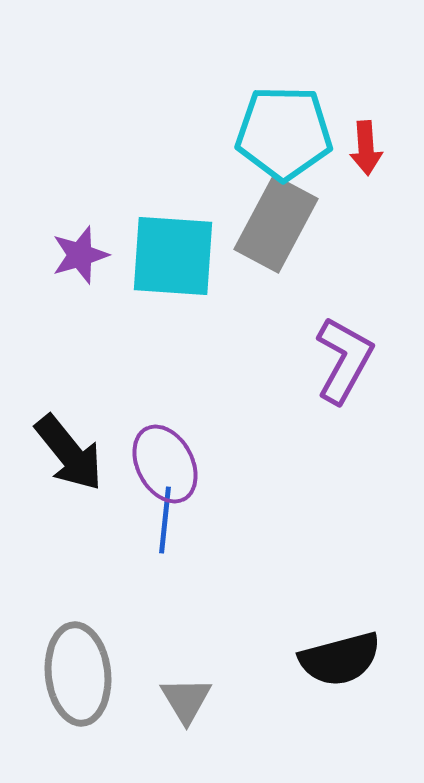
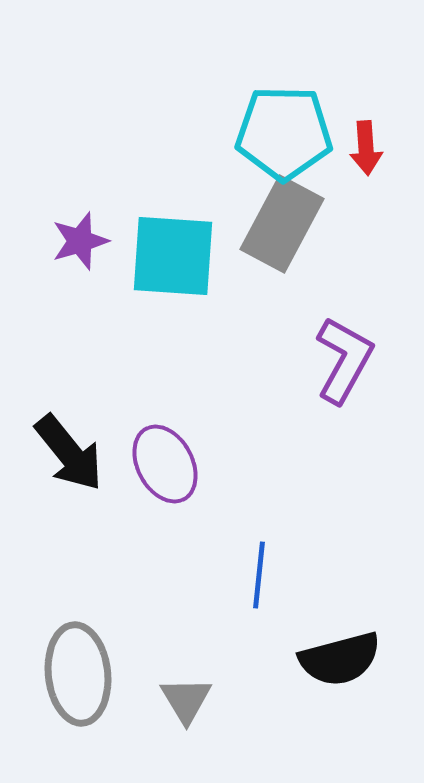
gray rectangle: moved 6 px right
purple star: moved 14 px up
blue line: moved 94 px right, 55 px down
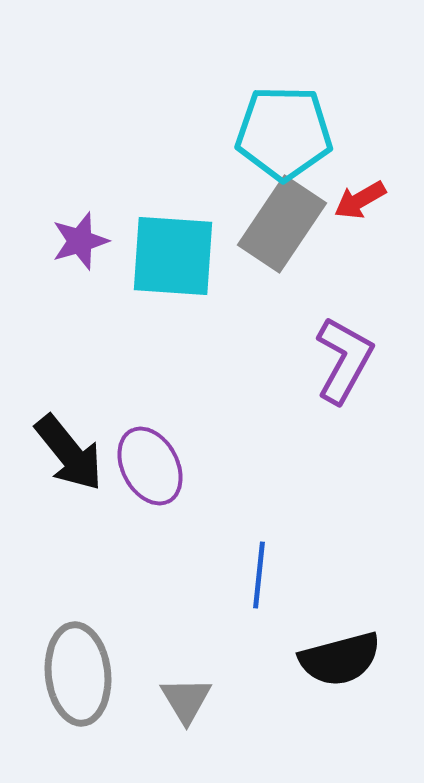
red arrow: moved 6 px left, 52 px down; rotated 64 degrees clockwise
gray rectangle: rotated 6 degrees clockwise
purple ellipse: moved 15 px left, 2 px down
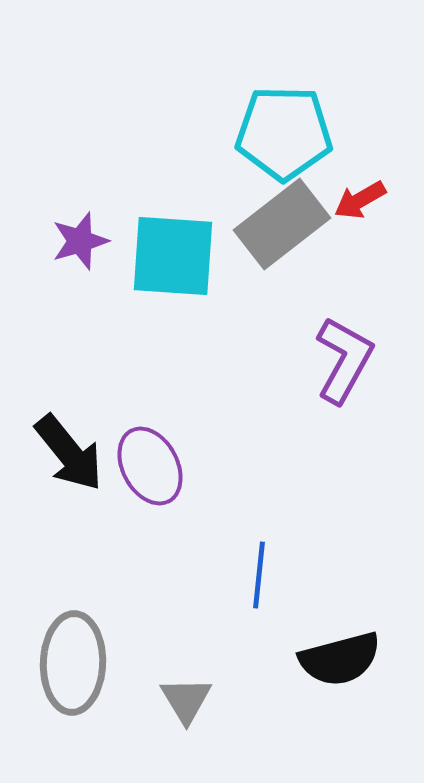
gray rectangle: rotated 18 degrees clockwise
gray ellipse: moved 5 px left, 11 px up; rotated 8 degrees clockwise
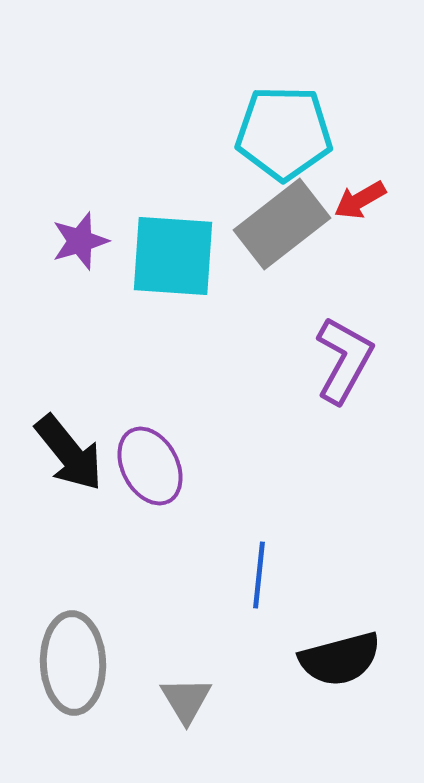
gray ellipse: rotated 4 degrees counterclockwise
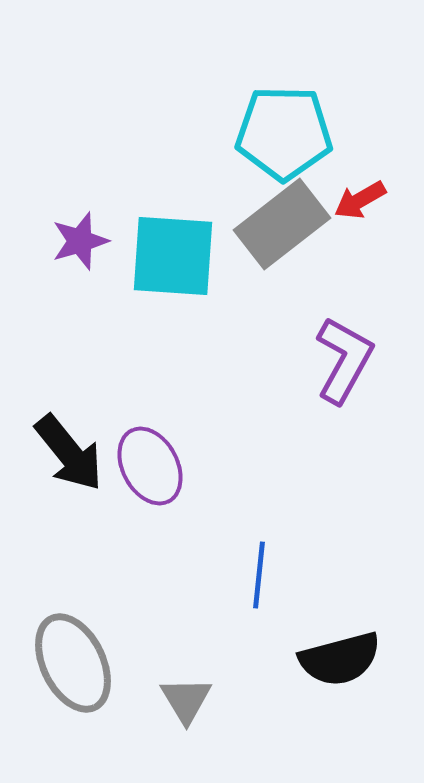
gray ellipse: rotated 24 degrees counterclockwise
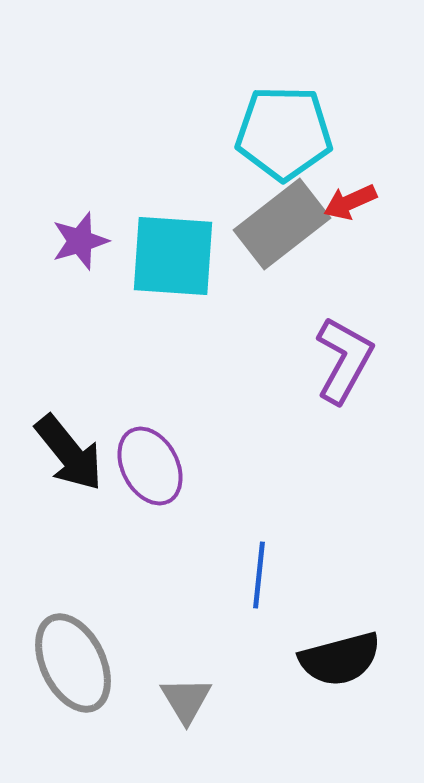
red arrow: moved 10 px left, 2 px down; rotated 6 degrees clockwise
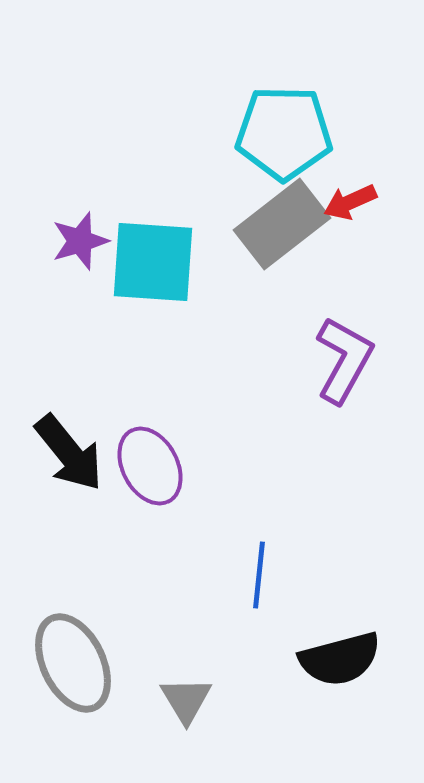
cyan square: moved 20 px left, 6 px down
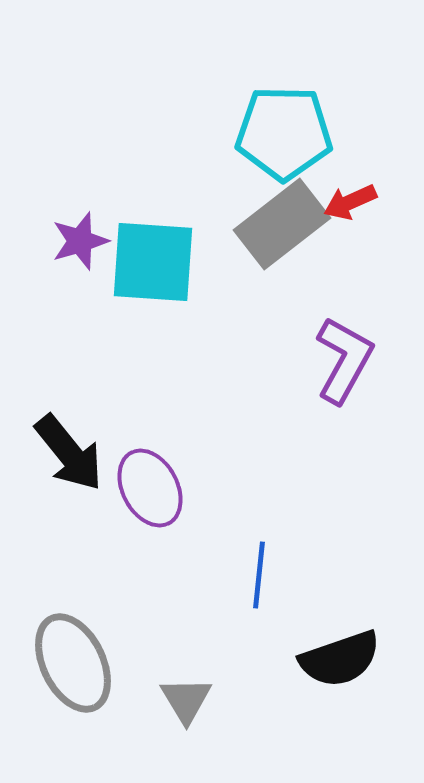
purple ellipse: moved 22 px down
black semicircle: rotated 4 degrees counterclockwise
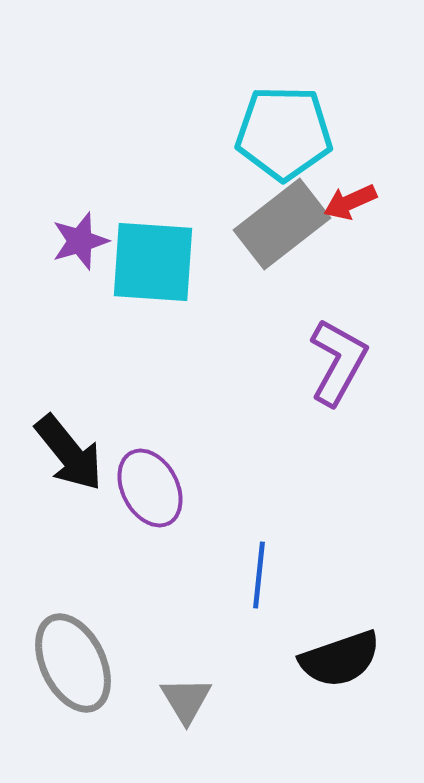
purple L-shape: moved 6 px left, 2 px down
